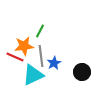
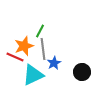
orange star: rotated 12 degrees counterclockwise
gray line: moved 2 px right, 7 px up
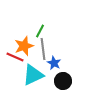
blue star: rotated 16 degrees counterclockwise
black circle: moved 19 px left, 9 px down
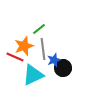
green line: moved 1 px left, 2 px up; rotated 24 degrees clockwise
blue star: moved 3 px up; rotated 24 degrees clockwise
black circle: moved 13 px up
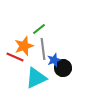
cyan triangle: moved 3 px right, 3 px down
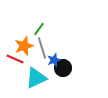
green line: rotated 16 degrees counterclockwise
gray line: moved 1 px left, 1 px up; rotated 10 degrees counterclockwise
red line: moved 2 px down
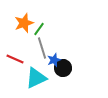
orange star: moved 23 px up
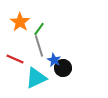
orange star: moved 4 px left, 1 px up; rotated 18 degrees counterclockwise
gray line: moved 3 px left, 2 px up
blue star: rotated 24 degrees counterclockwise
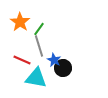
red line: moved 7 px right, 1 px down
cyan triangle: rotated 35 degrees clockwise
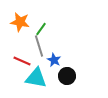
orange star: rotated 24 degrees counterclockwise
green line: moved 2 px right
red line: moved 1 px down
black circle: moved 4 px right, 8 px down
